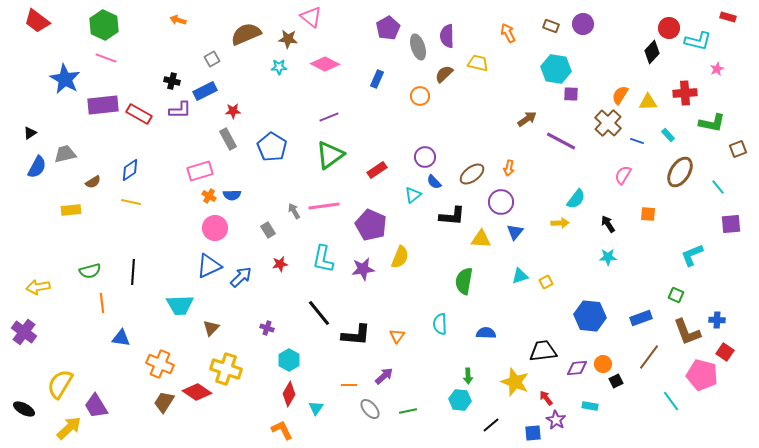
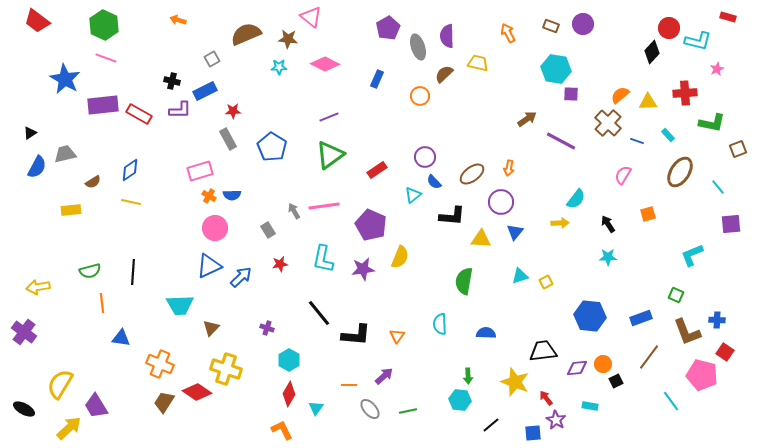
orange semicircle at (620, 95): rotated 18 degrees clockwise
orange square at (648, 214): rotated 21 degrees counterclockwise
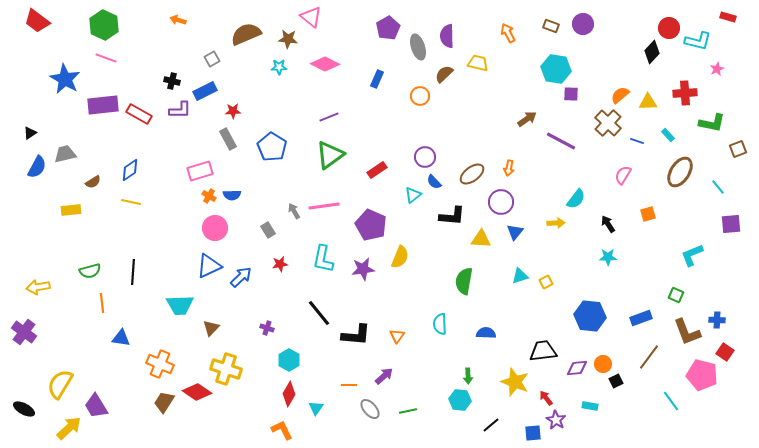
yellow arrow at (560, 223): moved 4 px left
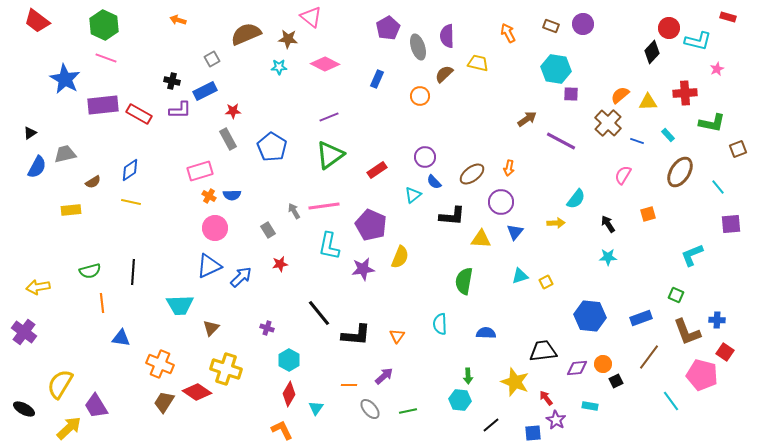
cyan L-shape at (323, 259): moved 6 px right, 13 px up
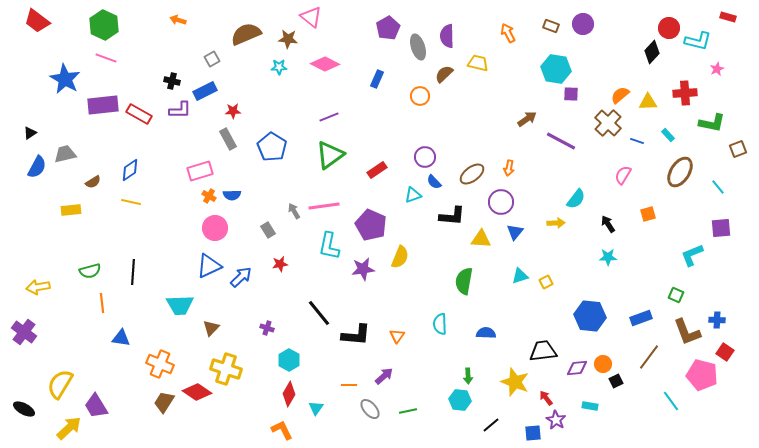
cyan triangle at (413, 195): rotated 18 degrees clockwise
purple square at (731, 224): moved 10 px left, 4 px down
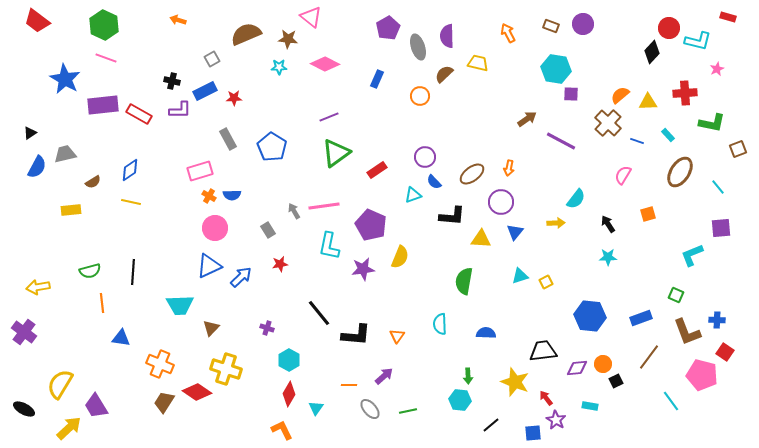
red star at (233, 111): moved 1 px right, 13 px up
green triangle at (330, 155): moved 6 px right, 2 px up
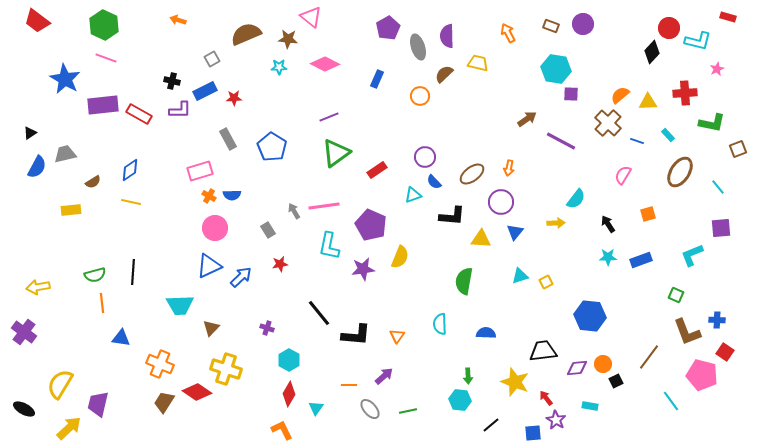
green semicircle at (90, 271): moved 5 px right, 4 px down
blue rectangle at (641, 318): moved 58 px up
purple trapezoid at (96, 406): moved 2 px right, 2 px up; rotated 44 degrees clockwise
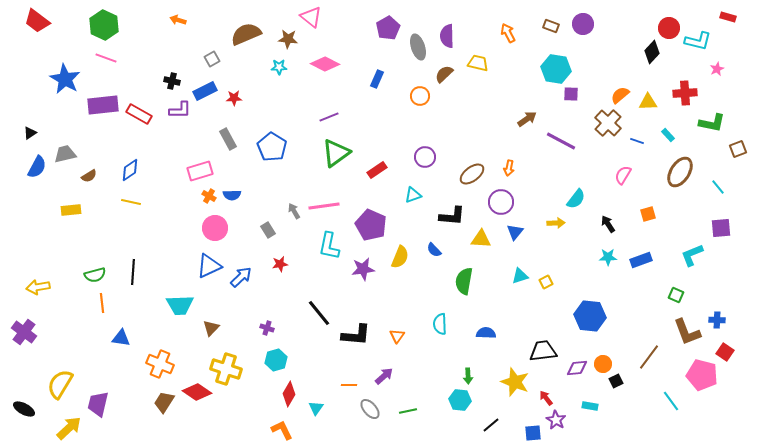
brown semicircle at (93, 182): moved 4 px left, 6 px up
blue semicircle at (434, 182): moved 68 px down
cyan hexagon at (289, 360): moved 13 px left; rotated 15 degrees clockwise
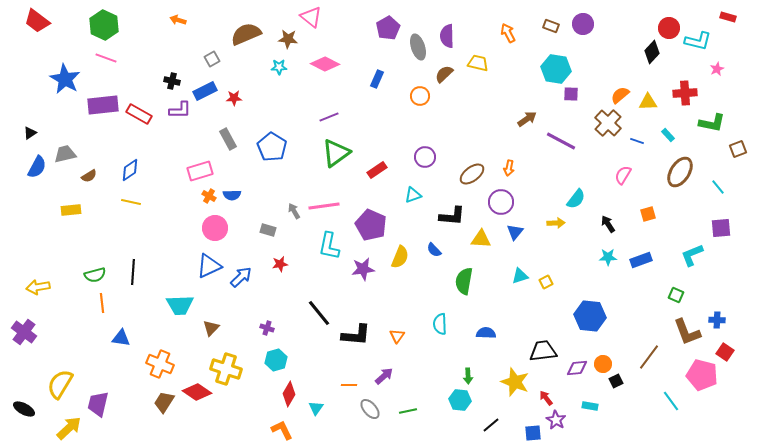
gray rectangle at (268, 230): rotated 42 degrees counterclockwise
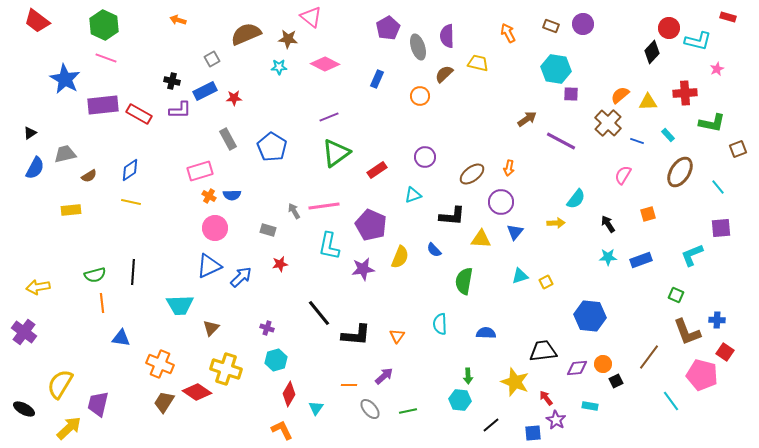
blue semicircle at (37, 167): moved 2 px left, 1 px down
